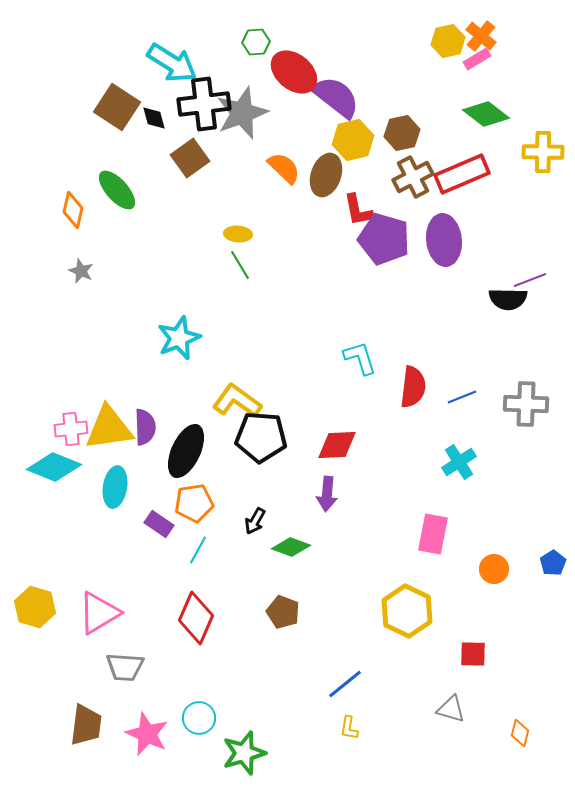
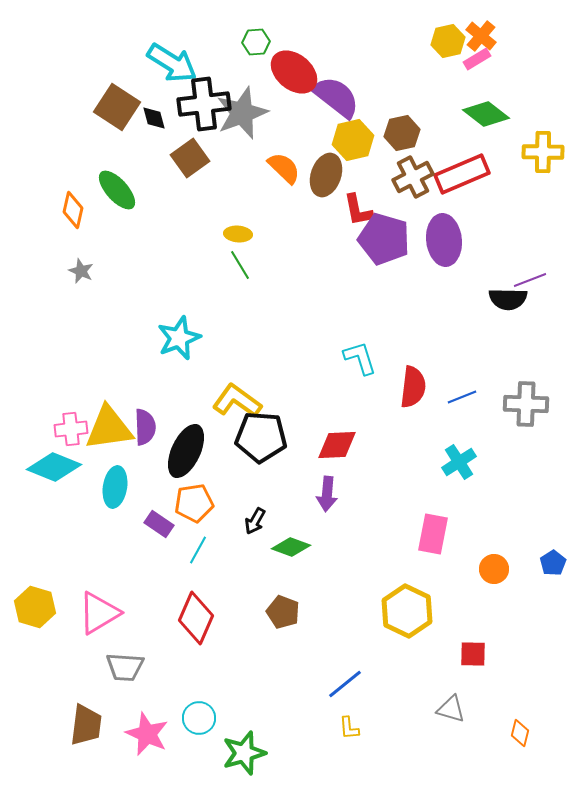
yellow L-shape at (349, 728): rotated 15 degrees counterclockwise
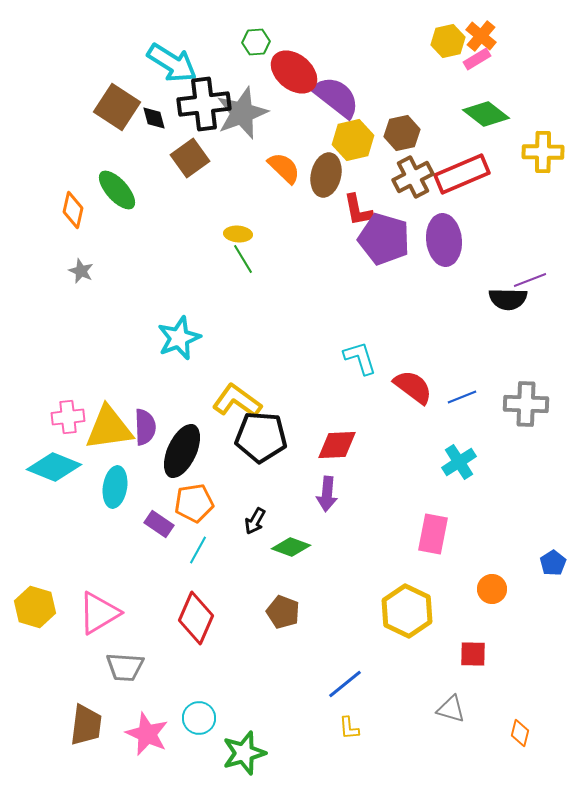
brown ellipse at (326, 175): rotated 6 degrees counterclockwise
green line at (240, 265): moved 3 px right, 6 px up
red semicircle at (413, 387): rotated 60 degrees counterclockwise
pink cross at (71, 429): moved 3 px left, 12 px up
black ellipse at (186, 451): moved 4 px left
orange circle at (494, 569): moved 2 px left, 20 px down
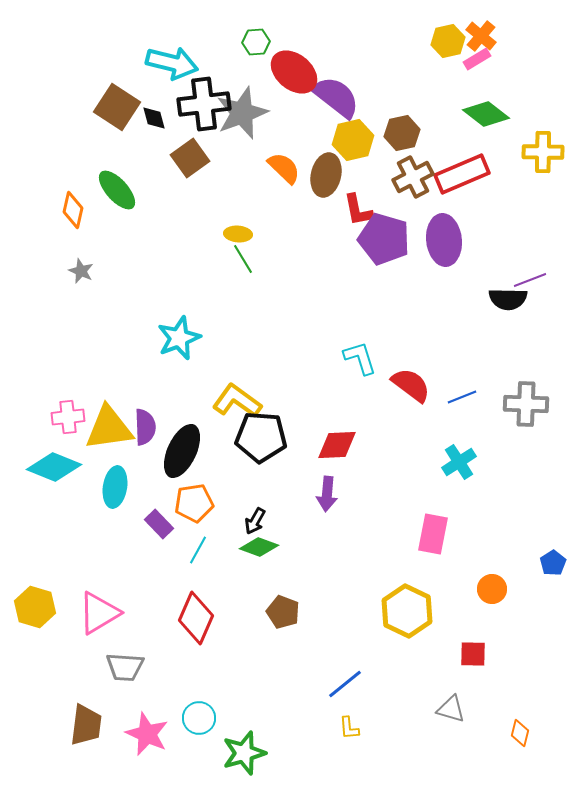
cyan arrow at (172, 63): rotated 18 degrees counterclockwise
red semicircle at (413, 387): moved 2 px left, 2 px up
purple rectangle at (159, 524): rotated 12 degrees clockwise
green diamond at (291, 547): moved 32 px left
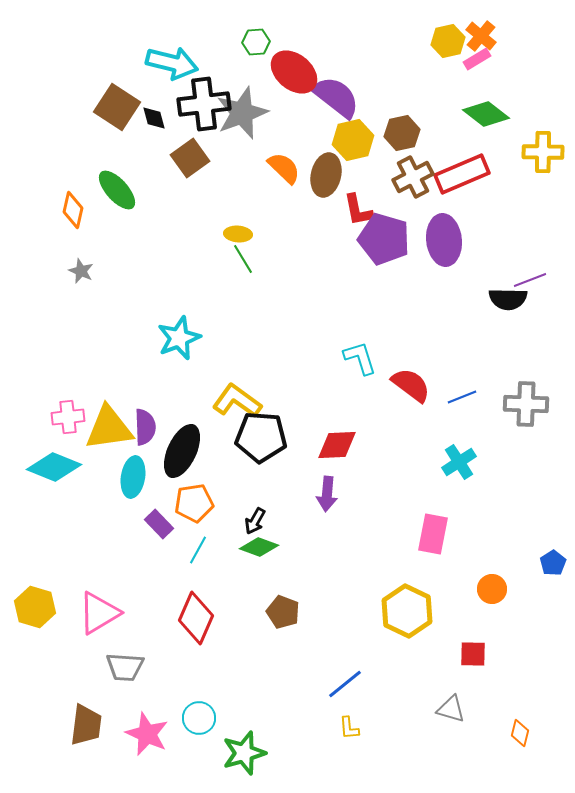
cyan ellipse at (115, 487): moved 18 px right, 10 px up
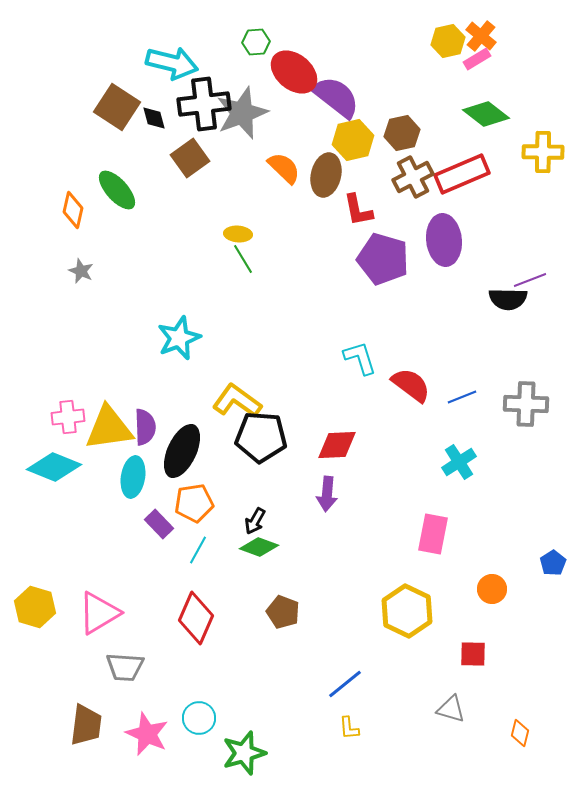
purple pentagon at (384, 239): moved 1 px left, 20 px down
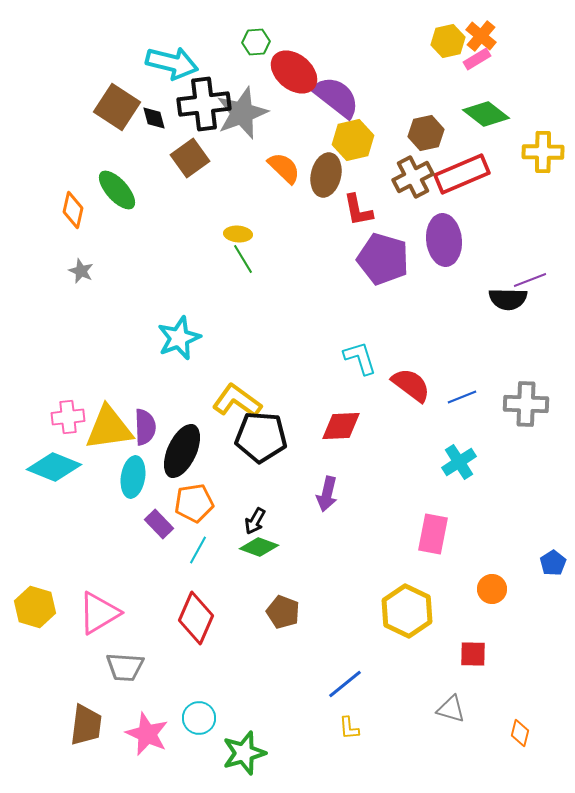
brown hexagon at (402, 133): moved 24 px right
red diamond at (337, 445): moved 4 px right, 19 px up
purple arrow at (327, 494): rotated 8 degrees clockwise
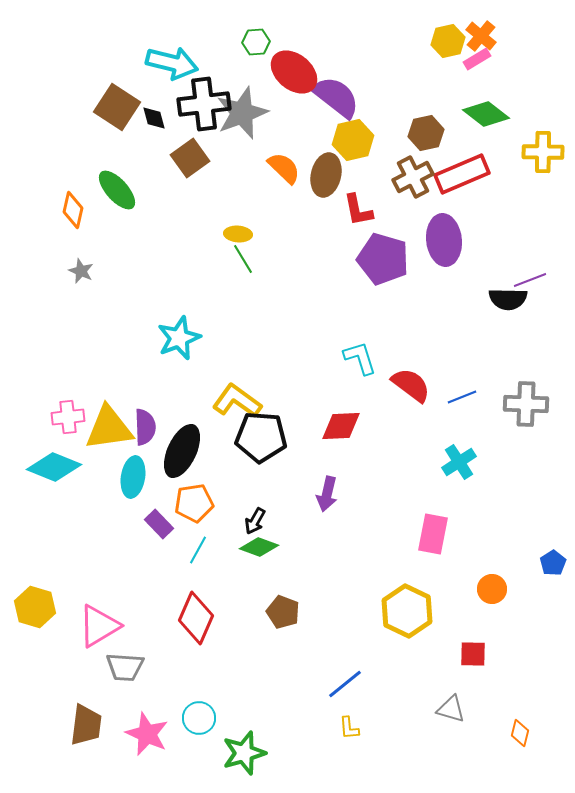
pink triangle at (99, 613): moved 13 px down
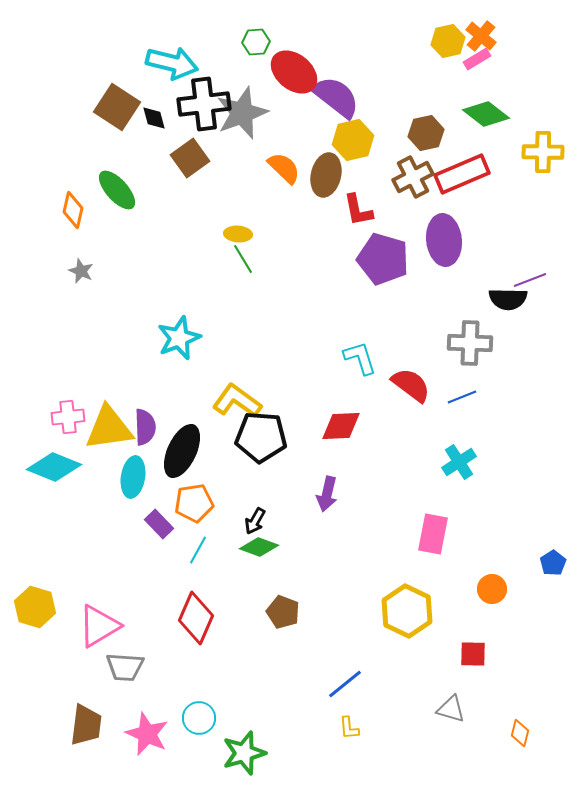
gray cross at (526, 404): moved 56 px left, 61 px up
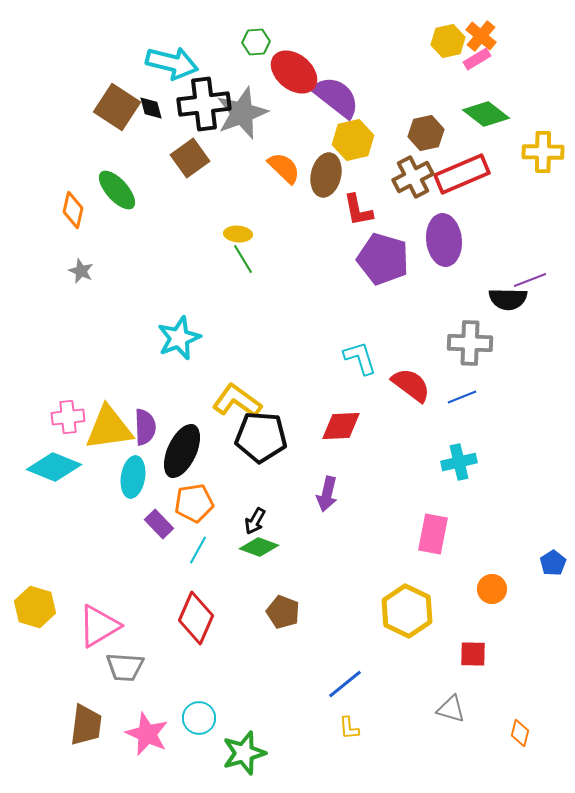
black diamond at (154, 118): moved 3 px left, 10 px up
cyan cross at (459, 462): rotated 20 degrees clockwise
